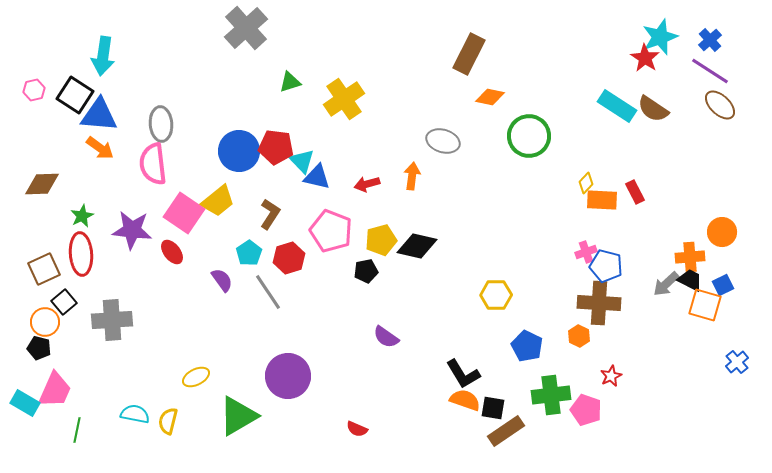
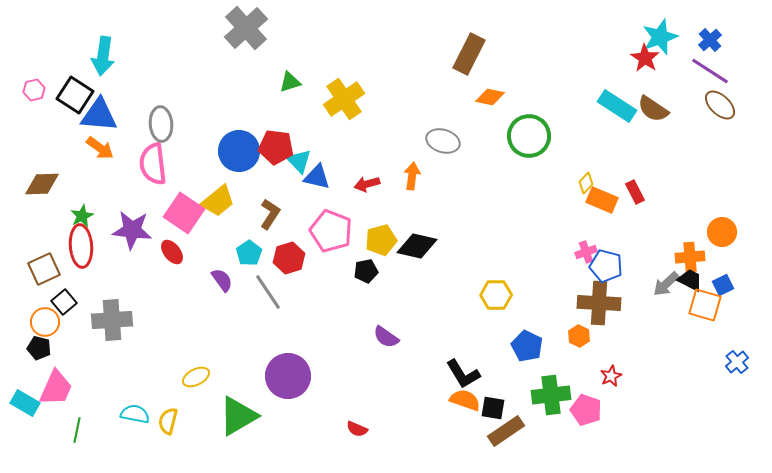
cyan triangle at (302, 161): moved 3 px left
orange rectangle at (602, 200): rotated 20 degrees clockwise
red ellipse at (81, 254): moved 8 px up
pink trapezoid at (55, 390): moved 1 px right, 2 px up
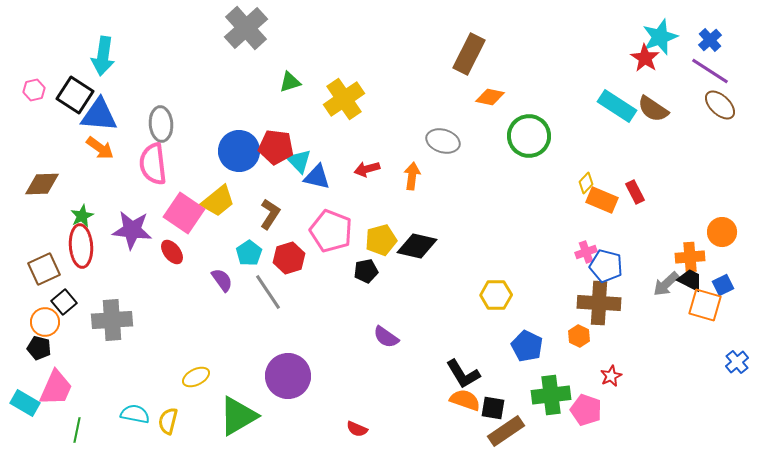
red arrow at (367, 184): moved 15 px up
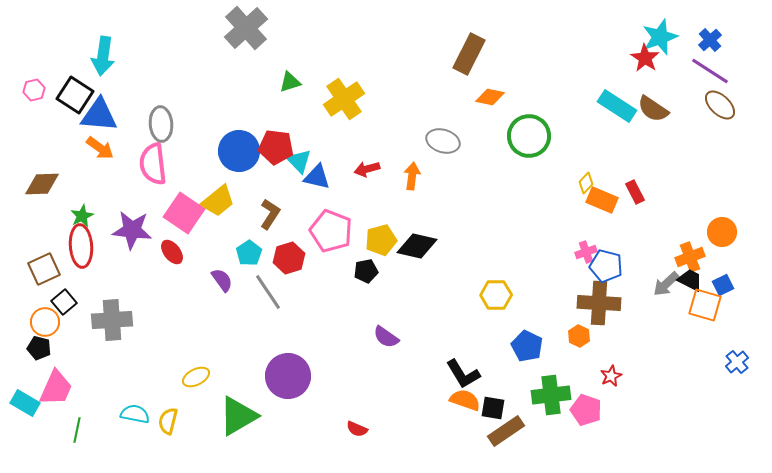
orange cross at (690, 257): rotated 16 degrees counterclockwise
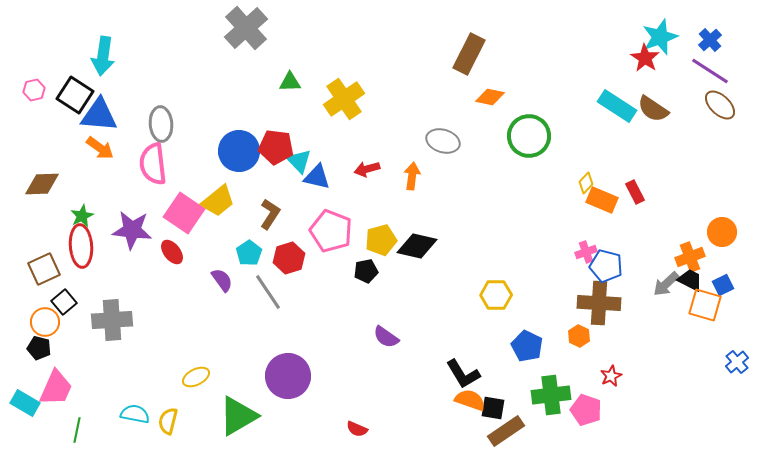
green triangle at (290, 82): rotated 15 degrees clockwise
orange semicircle at (465, 400): moved 5 px right
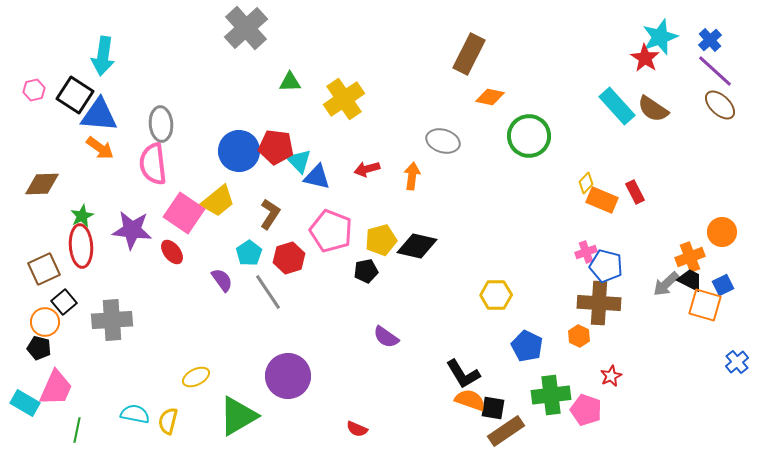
purple line at (710, 71): moved 5 px right; rotated 9 degrees clockwise
cyan rectangle at (617, 106): rotated 15 degrees clockwise
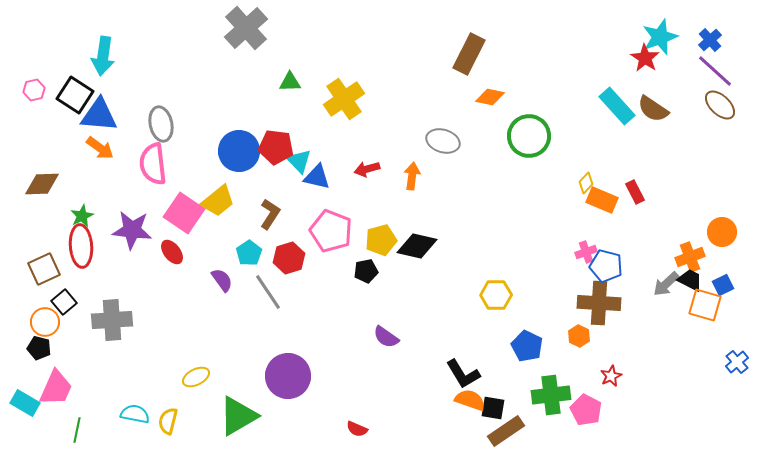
gray ellipse at (161, 124): rotated 8 degrees counterclockwise
pink pentagon at (586, 410): rotated 8 degrees clockwise
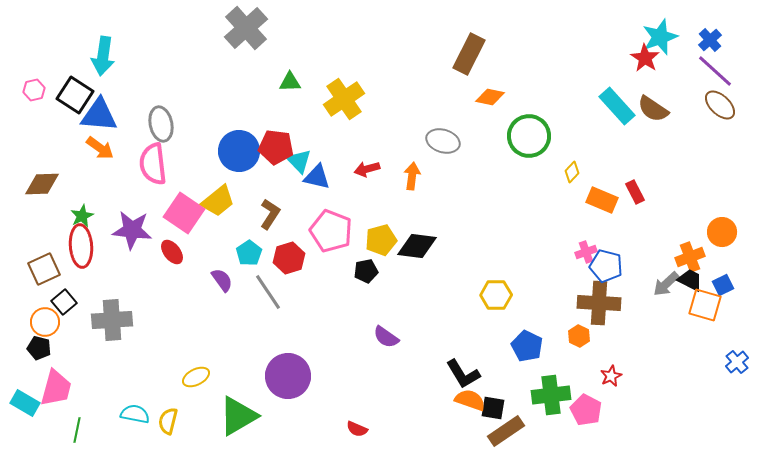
yellow diamond at (586, 183): moved 14 px left, 11 px up
black diamond at (417, 246): rotated 6 degrees counterclockwise
pink trapezoid at (56, 388): rotated 9 degrees counterclockwise
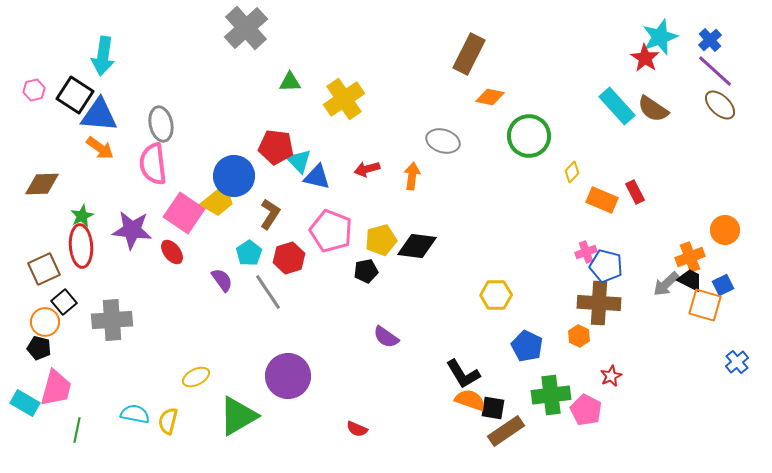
blue circle at (239, 151): moved 5 px left, 25 px down
orange circle at (722, 232): moved 3 px right, 2 px up
